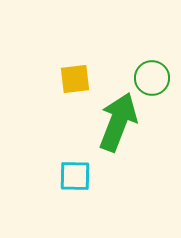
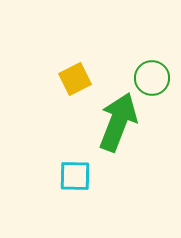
yellow square: rotated 20 degrees counterclockwise
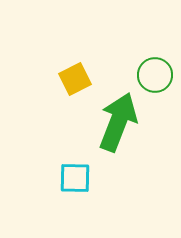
green circle: moved 3 px right, 3 px up
cyan square: moved 2 px down
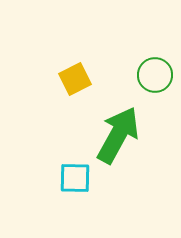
green arrow: moved 13 px down; rotated 8 degrees clockwise
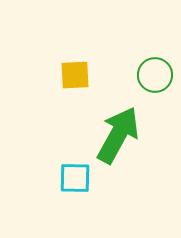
yellow square: moved 4 px up; rotated 24 degrees clockwise
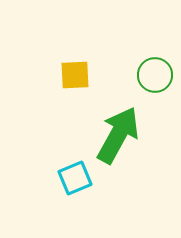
cyan square: rotated 24 degrees counterclockwise
